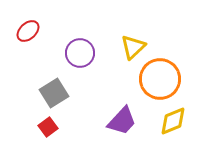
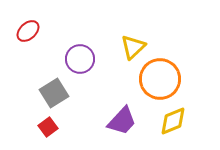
purple circle: moved 6 px down
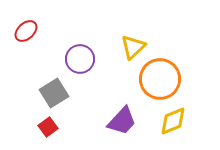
red ellipse: moved 2 px left
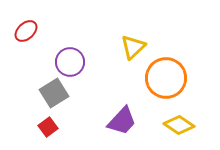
purple circle: moved 10 px left, 3 px down
orange circle: moved 6 px right, 1 px up
yellow diamond: moved 6 px right, 4 px down; rotated 56 degrees clockwise
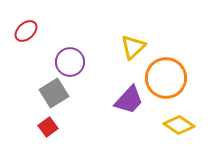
purple trapezoid: moved 7 px right, 21 px up
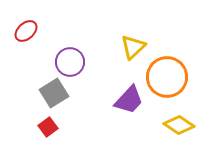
orange circle: moved 1 px right, 1 px up
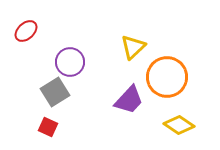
gray square: moved 1 px right, 1 px up
red square: rotated 30 degrees counterclockwise
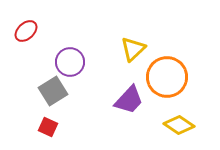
yellow triangle: moved 2 px down
gray square: moved 2 px left, 1 px up
